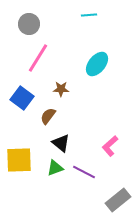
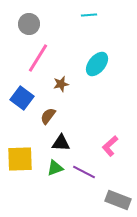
brown star: moved 5 px up; rotated 14 degrees counterclockwise
black triangle: rotated 36 degrees counterclockwise
yellow square: moved 1 px right, 1 px up
gray rectangle: rotated 60 degrees clockwise
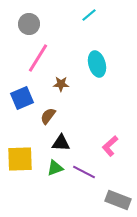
cyan line: rotated 35 degrees counterclockwise
cyan ellipse: rotated 55 degrees counterclockwise
brown star: rotated 14 degrees clockwise
blue square: rotated 30 degrees clockwise
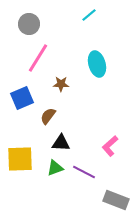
gray rectangle: moved 2 px left
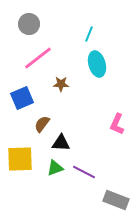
cyan line: moved 19 px down; rotated 28 degrees counterclockwise
pink line: rotated 20 degrees clockwise
brown semicircle: moved 6 px left, 8 px down
pink L-shape: moved 7 px right, 22 px up; rotated 25 degrees counterclockwise
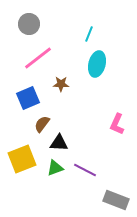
cyan ellipse: rotated 30 degrees clockwise
blue square: moved 6 px right
black triangle: moved 2 px left
yellow square: moved 2 px right; rotated 20 degrees counterclockwise
purple line: moved 1 px right, 2 px up
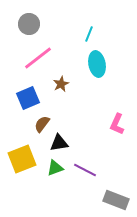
cyan ellipse: rotated 25 degrees counterclockwise
brown star: rotated 28 degrees counterclockwise
black triangle: rotated 12 degrees counterclockwise
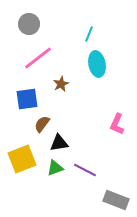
blue square: moved 1 px left, 1 px down; rotated 15 degrees clockwise
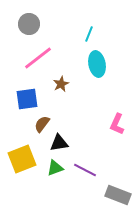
gray rectangle: moved 2 px right, 5 px up
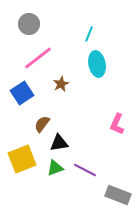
blue square: moved 5 px left, 6 px up; rotated 25 degrees counterclockwise
